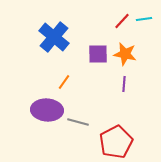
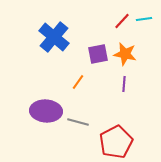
purple square: rotated 10 degrees counterclockwise
orange line: moved 14 px right
purple ellipse: moved 1 px left, 1 px down
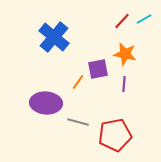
cyan line: rotated 21 degrees counterclockwise
purple square: moved 15 px down
purple ellipse: moved 8 px up
red pentagon: moved 1 px left, 7 px up; rotated 16 degrees clockwise
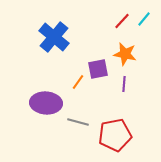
cyan line: rotated 21 degrees counterclockwise
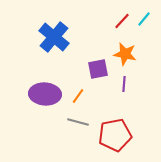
orange line: moved 14 px down
purple ellipse: moved 1 px left, 9 px up
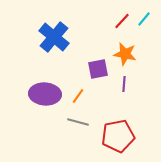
red pentagon: moved 3 px right, 1 px down
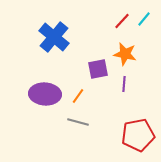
red pentagon: moved 20 px right, 1 px up
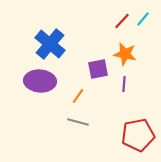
cyan line: moved 1 px left
blue cross: moved 4 px left, 7 px down
purple ellipse: moved 5 px left, 13 px up
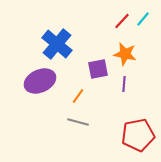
blue cross: moved 7 px right
purple ellipse: rotated 28 degrees counterclockwise
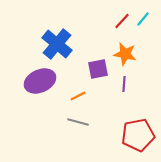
orange line: rotated 28 degrees clockwise
